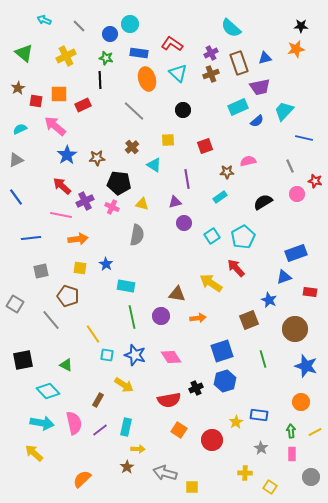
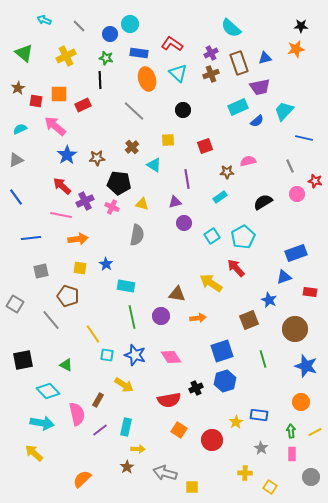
pink semicircle at (74, 423): moved 3 px right, 9 px up
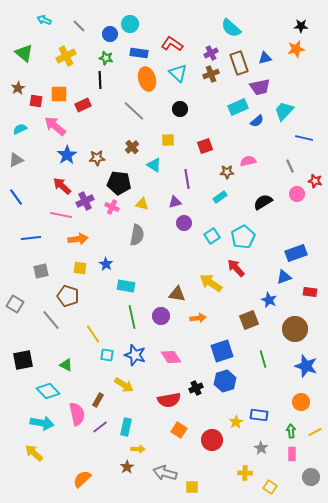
black circle at (183, 110): moved 3 px left, 1 px up
purple line at (100, 430): moved 3 px up
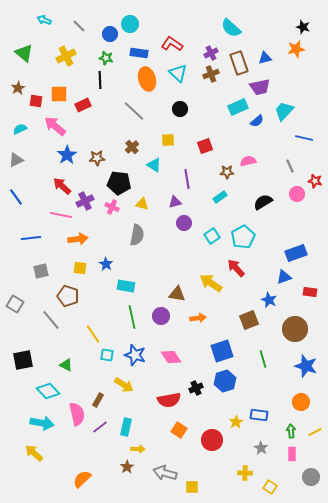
black star at (301, 26): moved 2 px right, 1 px down; rotated 16 degrees clockwise
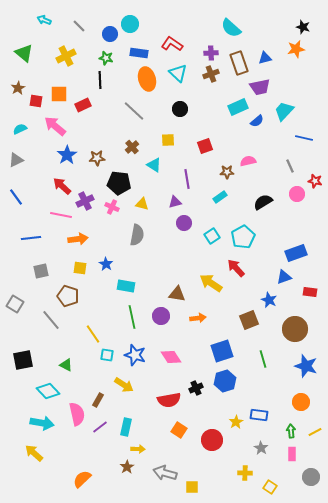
purple cross at (211, 53): rotated 24 degrees clockwise
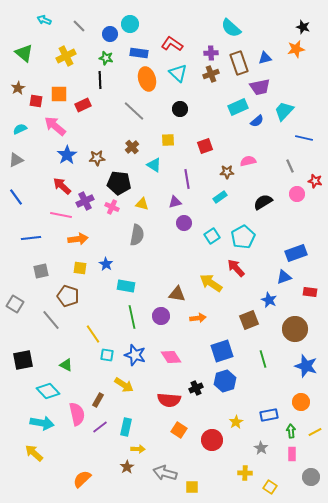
red semicircle at (169, 400): rotated 15 degrees clockwise
blue rectangle at (259, 415): moved 10 px right; rotated 18 degrees counterclockwise
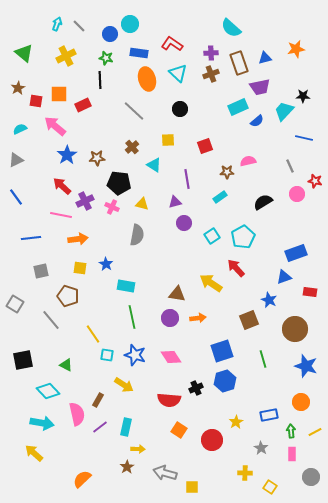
cyan arrow at (44, 20): moved 13 px right, 4 px down; rotated 88 degrees clockwise
black star at (303, 27): moved 69 px down; rotated 16 degrees counterclockwise
purple circle at (161, 316): moved 9 px right, 2 px down
